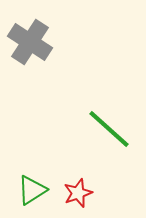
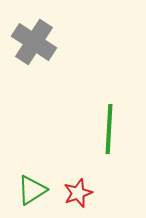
gray cross: moved 4 px right
green line: rotated 51 degrees clockwise
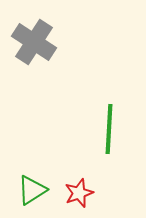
red star: moved 1 px right
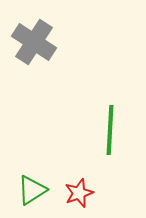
green line: moved 1 px right, 1 px down
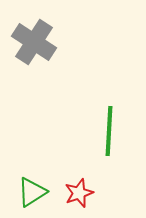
green line: moved 1 px left, 1 px down
green triangle: moved 2 px down
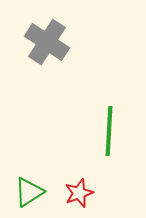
gray cross: moved 13 px right
green triangle: moved 3 px left
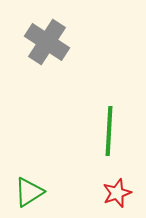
red star: moved 38 px right
